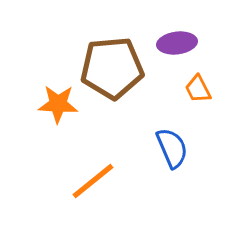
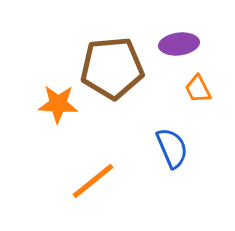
purple ellipse: moved 2 px right, 1 px down
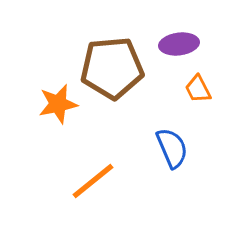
orange star: rotated 15 degrees counterclockwise
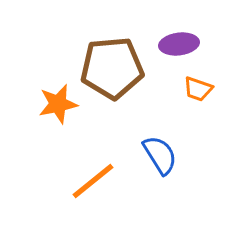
orange trapezoid: rotated 44 degrees counterclockwise
blue semicircle: moved 12 px left, 7 px down; rotated 9 degrees counterclockwise
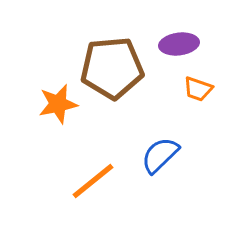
blue semicircle: rotated 102 degrees counterclockwise
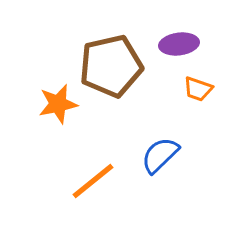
brown pentagon: moved 1 px left, 2 px up; rotated 8 degrees counterclockwise
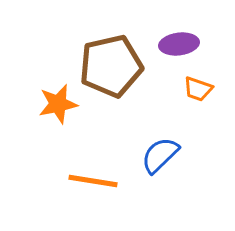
orange line: rotated 48 degrees clockwise
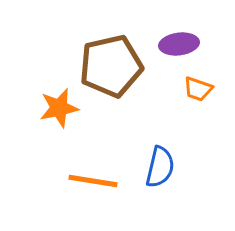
orange star: moved 1 px right, 4 px down
blue semicircle: moved 12 px down; rotated 147 degrees clockwise
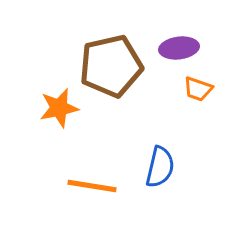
purple ellipse: moved 4 px down
orange line: moved 1 px left, 5 px down
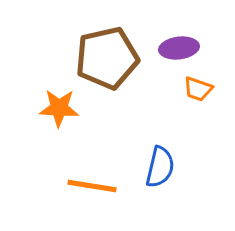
brown pentagon: moved 4 px left, 8 px up
orange star: rotated 15 degrees clockwise
